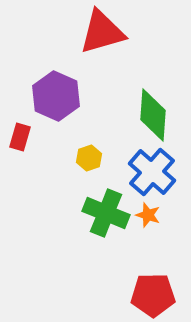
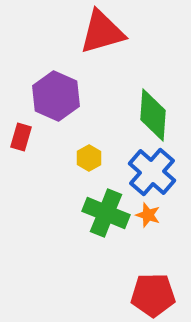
red rectangle: moved 1 px right
yellow hexagon: rotated 10 degrees counterclockwise
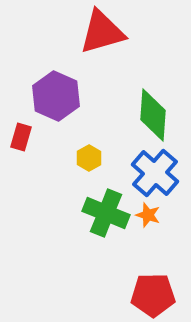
blue cross: moved 3 px right, 1 px down
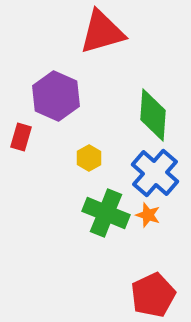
red pentagon: rotated 24 degrees counterclockwise
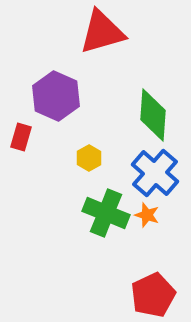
orange star: moved 1 px left
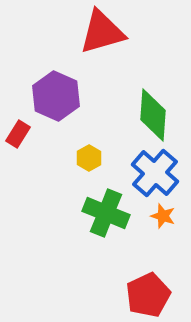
red rectangle: moved 3 px left, 3 px up; rotated 16 degrees clockwise
orange star: moved 16 px right, 1 px down
red pentagon: moved 5 px left
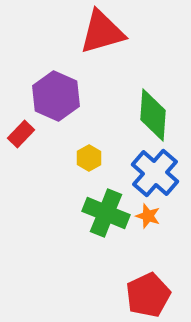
red rectangle: moved 3 px right; rotated 12 degrees clockwise
orange star: moved 15 px left
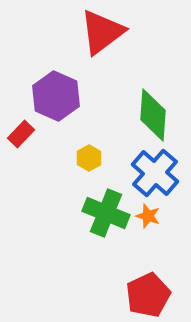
red triangle: rotated 21 degrees counterclockwise
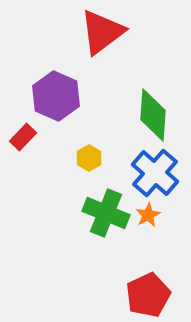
red rectangle: moved 2 px right, 3 px down
orange star: moved 1 px up; rotated 25 degrees clockwise
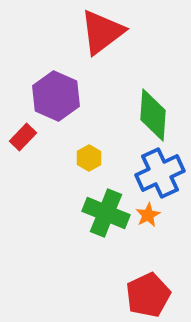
blue cross: moved 5 px right; rotated 24 degrees clockwise
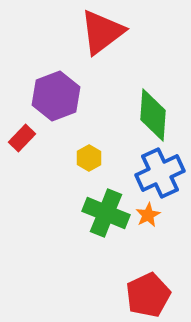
purple hexagon: rotated 15 degrees clockwise
red rectangle: moved 1 px left, 1 px down
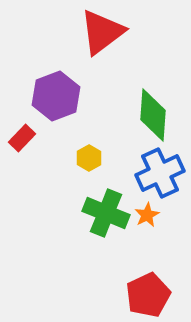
orange star: moved 1 px left
